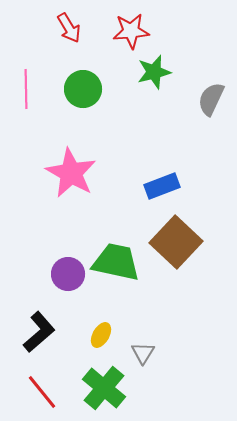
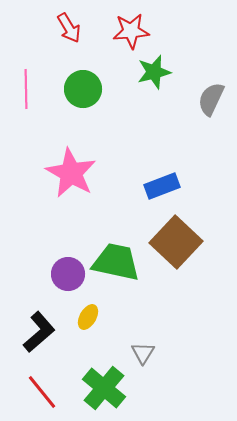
yellow ellipse: moved 13 px left, 18 px up
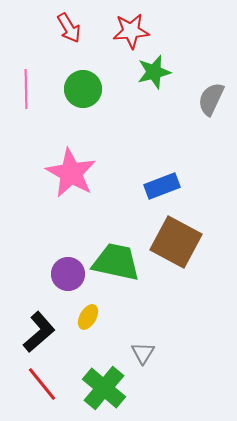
brown square: rotated 15 degrees counterclockwise
red line: moved 8 px up
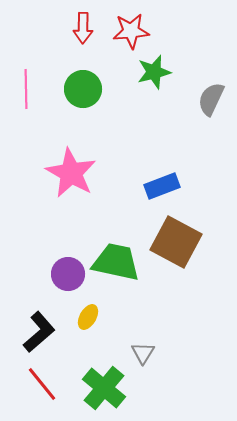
red arrow: moved 14 px right; rotated 32 degrees clockwise
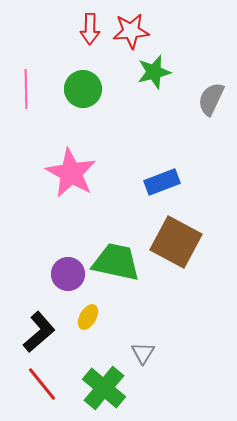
red arrow: moved 7 px right, 1 px down
blue rectangle: moved 4 px up
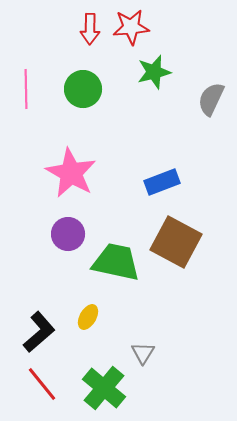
red star: moved 4 px up
purple circle: moved 40 px up
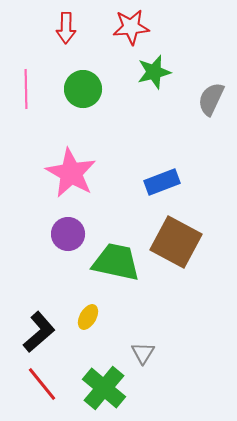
red arrow: moved 24 px left, 1 px up
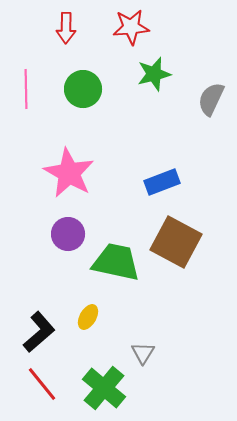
green star: moved 2 px down
pink star: moved 2 px left
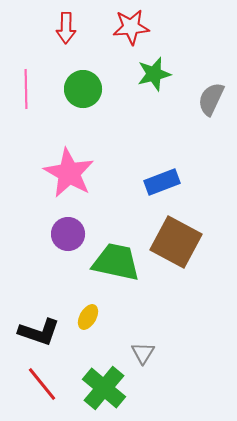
black L-shape: rotated 60 degrees clockwise
